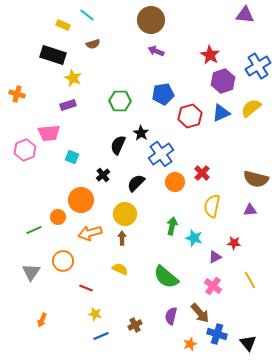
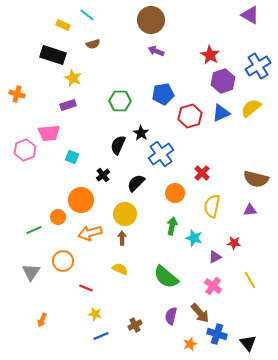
purple triangle at (245, 15): moved 5 px right; rotated 24 degrees clockwise
orange circle at (175, 182): moved 11 px down
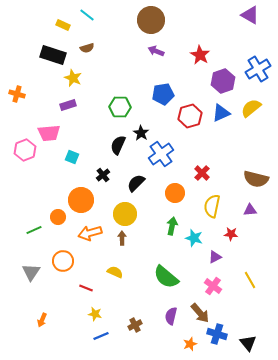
brown semicircle at (93, 44): moved 6 px left, 4 px down
red star at (210, 55): moved 10 px left
blue cross at (258, 66): moved 3 px down
green hexagon at (120, 101): moved 6 px down
red star at (234, 243): moved 3 px left, 9 px up
yellow semicircle at (120, 269): moved 5 px left, 3 px down
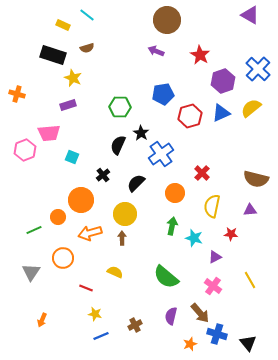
brown circle at (151, 20): moved 16 px right
blue cross at (258, 69): rotated 15 degrees counterclockwise
orange circle at (63, 261): moved 3 px up
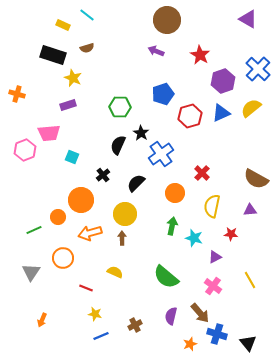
purple triangle at (250, 15): moved 2 px left, 4 px down
blue pentagon at (163, 94): rotated 10 degrees counterclockwise
brown semicircle at (256, 179): rotated 15 degrees clockwise
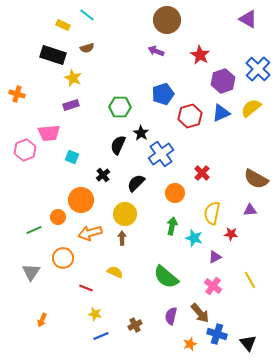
purple rectangle at (68, 105): moved 3 px right
yellow semicircle at (212, 206): moved 7 px down
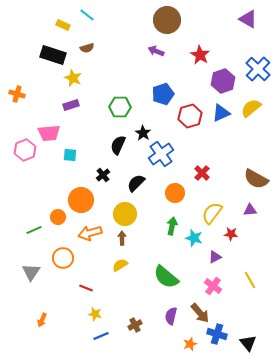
black star at (141, 133): moved 2 px right
cyan square at (72, 157): moved 2 px left, 2 px up; rotated 16 degrees counterclockwise
yellow semicircle at (212, 213): rotated 25 degrees clockwise
yellow semicircle at (115, 272): moved 5 px right, 7 px up; rotated 56 degrees counterclockwise
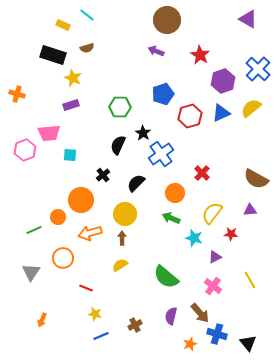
green arrow at (172, 226): moved 1 px left, 8 px up; rotated 78 degrees counterclockwise
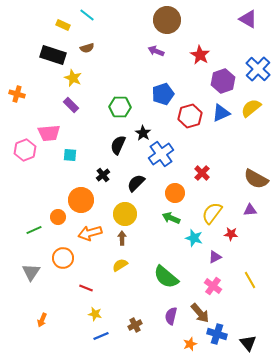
purple rectangle at (71, 105): rotated 63 degrees clockwise
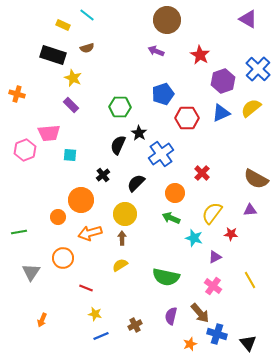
red hexagon at (190, 116): moved 3 px left, 2 px down; rotated 15 degrees clockwise
black star at (143, 133): moved 4 px left
green line at (34, 230): moved 15 px left, 2 px down; rotated 14 degrees clockwise
green semicircle at (166, 277): rotated 28 degrees counterclockwise
